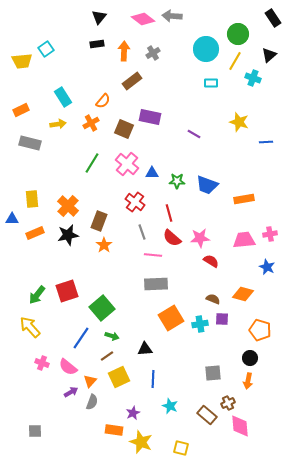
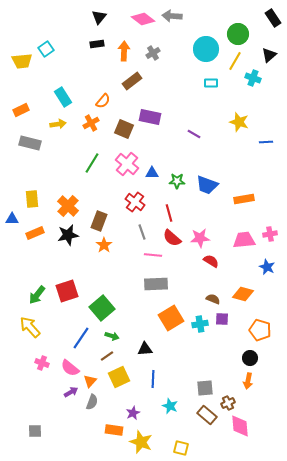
pink semicircle at (68, 367): moved 2 px right, 1 px down
gray square at (213, 373): moved 8 px left, 15 px down
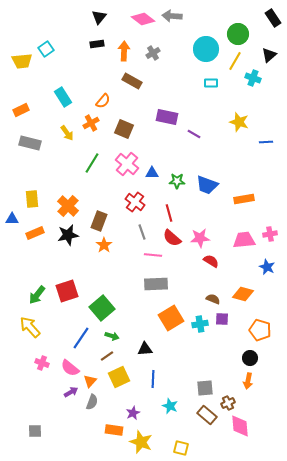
brown rectangle at (132, 81): rotated 66 degrees clockwise
purple rectangle at (150, 117): moved 17 px right
yellow arrow at (58, 124): moved 9 px right, 9 px down; rotated 63 degrees clockwise
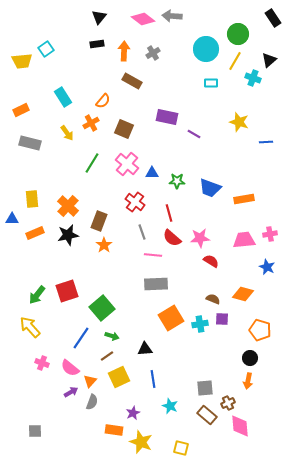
black triangle at (269, 55): moved 5 px down
blue trapezoid at (207, 185): moved 3 px right, 3 px down
blue line at (153, 379): rotated 12 degrees counterclockwise
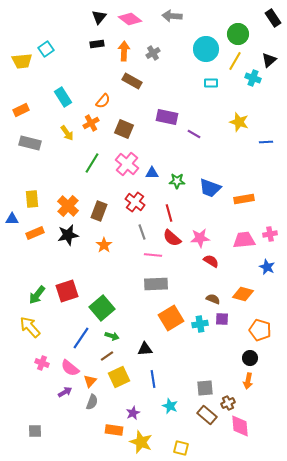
pink diamond at (143, 19): moved 13 px left
brown rectangle at (99, 221): moved 10 px up
purple arrow at (71, 392): moved 6 px left
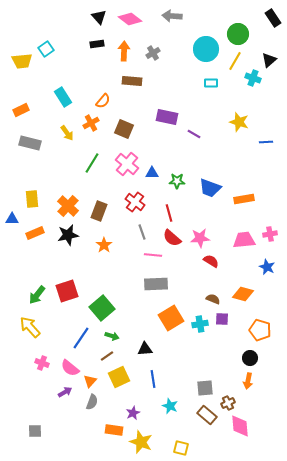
black triangle at (99, 17): rotated 21 degrees counterclockwise
brown rectangle at (132, 81): rotated 24 degrees counterclockwise
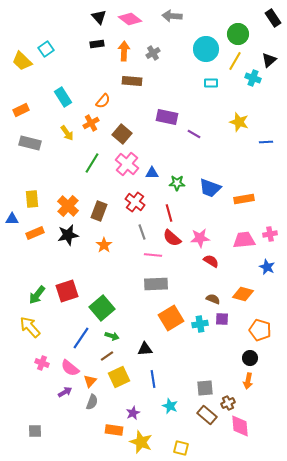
yellow trapezoid at (22, 61): rotated 50 degrees clockwise
brown square at (124, 129): moved 2 px left, 5 px down; rotated 18 degrees clockwise
green star at (177, 181): moved 2 px down
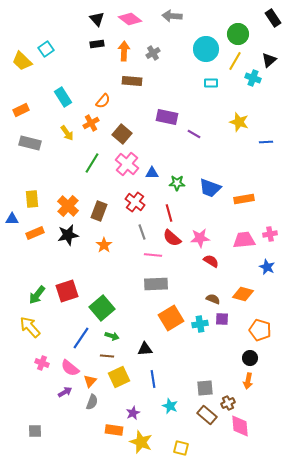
black triangle at (99, 17): moved 2 px left, 2 px down
brown line at (107, 356): rotated 40 degrees clockwise
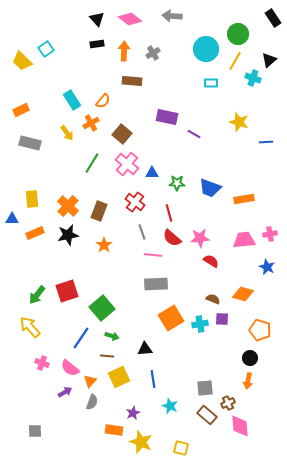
cyan rectangle at (63, 97): moved 9 px right, 3 px down
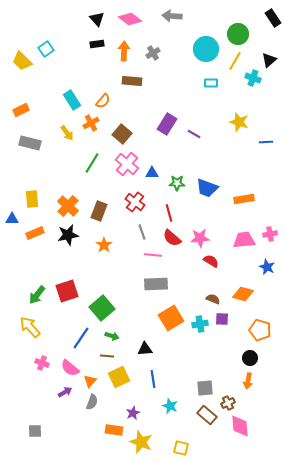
purple rectangle at (167, 117): moved 7 px down; rotated 70 degrees counterclockwise
blue trapezoid at (210, 188): moved 3 px left
